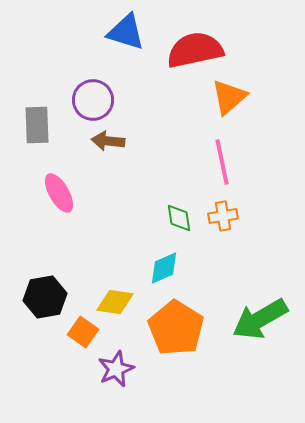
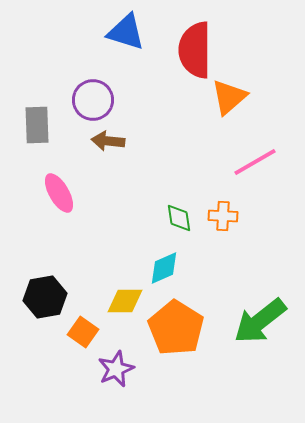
red semicircle: rotated 78 degrees counterclockwise
pink line: moved 33 px right; rotated 72 degrees clockwise
orange cross: rotated 12 degrees clockwise
yellow diamond: moved 10 px right, 1 px up; rotated 9 degrees counterclockwise
green arrow: moved 2 px down; rotated 8 degrees counterclockwise
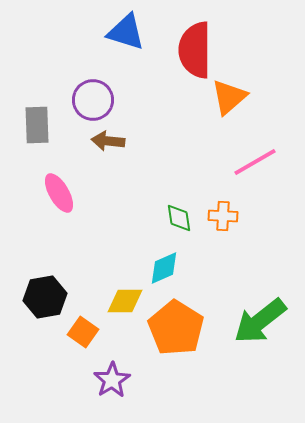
purple star: moved 4 px left, 11 px down; rotated 9 degrees counterclockwise
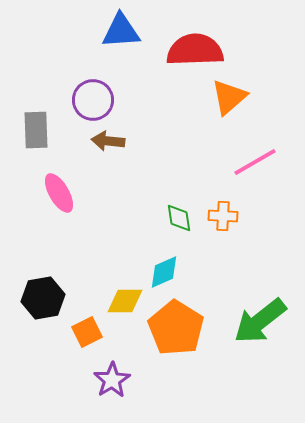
blue triangle: moved 5 px left, 1 px up; rotated 21 degrees counterclockwise
red semicircle: rotated 88 degrees clockwise
gray rectangle: moved 1 px left, 5 px down
cyan diamond: moved 4 px down
black hexagon: moved 2 px left, 1 px down
orange square: moved 4 px right; rotated 28 degrees clockwise
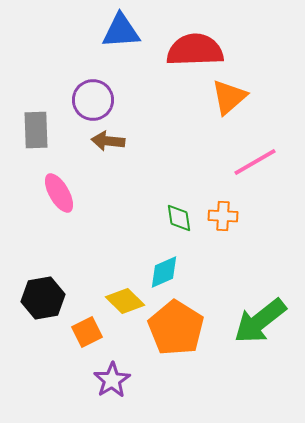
yellow diamond: rotated 45 degrees clockwise
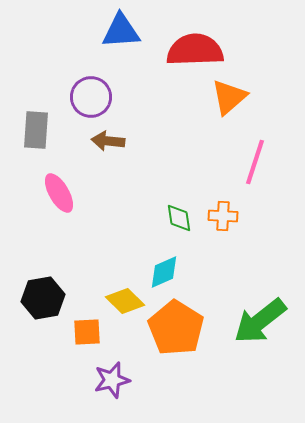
purple circle: moved 2 px left, 3 px up
gray rectangle: rotated 6 degrees clockwise
pink line: rotated 42 degrees counterclockwise
orange square: rotated 24 degrees clockwise
purple star: rotated 18 degrees clockwise
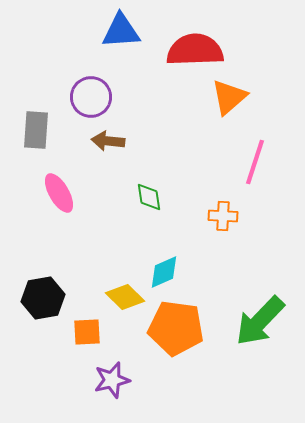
green diamond: moved 30 px left, 21 px up
yellow diamond: moved 4 px up
green arrow: rotated 8 degrees counterclockwise
orange pentagon: rotated 24 degrees counterclockwise
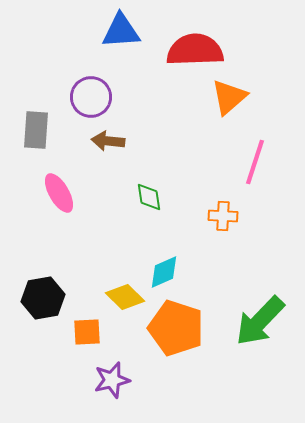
orange pentagon: rotated 10 degrees clockwise
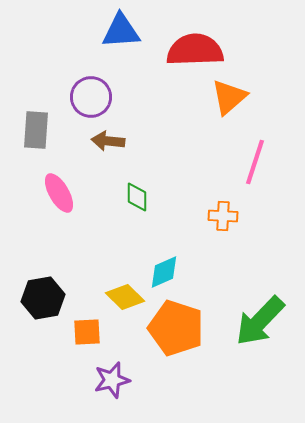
green diamond: moved 12 px left; rotated 8 degrees clockwise
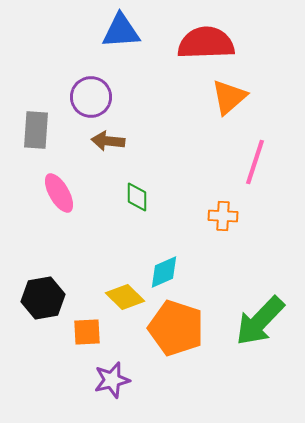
red semicircle: moved 11 px right, 7 px up
